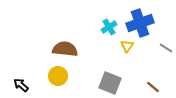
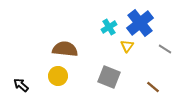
blue cross: rotated 20 degrees counterclockwise
gray line: moved 1 px left, 1 px down
gray square: moved 1 px left, 6 px up
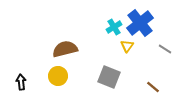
cyan cross: moved 5 px right
brown semicircle: rotated 20 degrees counterclockwise
black arrow: moved 3 px up; rotated 42 degrees clockwise
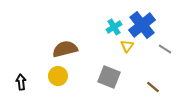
blue cross: moved 2 px right, 2 px down
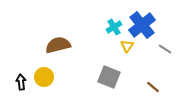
brown semicircle: moved 7 px left, 4 px up
yellow circle: moved 14 px left, 1 px down
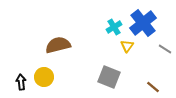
blue cross: moved 1 px right, 2 px up
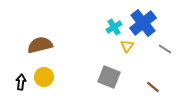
brown semicircle: moved 18 px left
black arrow: rotated 14 degrees clockwise
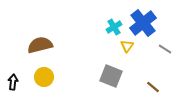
gray square: moved 2 px right, 1 px up
black arrow: moved 8 px left
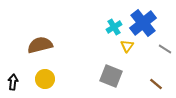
yellow circle: moved 1 px right, 2 px down
brown line: moved 3 px right, 3 px up
